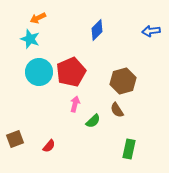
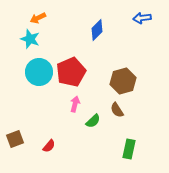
blue arrow: moved 9 px left, 13 px up
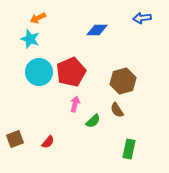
blue diamond: rotated 45 degrees clockwise
red semicircle: moved 1 px left, 4 px up
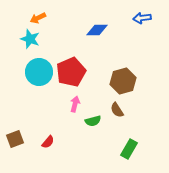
green semicircle: rotated 28 degrees clockwise
green rectangle: rotated 18 degrees clockwise
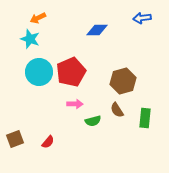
pink arrow: rotated 77 degrees clockwise
green rectangle: moved 16 px right, 31 px up; rotated 24 degrees counterclockwise
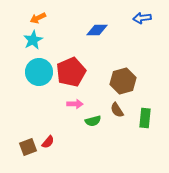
cyan star: moved 3 px right, 1 px down; rotated 24 degrees clockwise
brown square: moved 13 px right, 8 px down
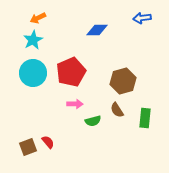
cyan circle: moved 6 px left, 1 px down
red semicircle: rotated 80 degrees counterclockwise
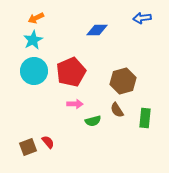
orange arrow: moved 2 px left
cyan circle: moved 1 px right, 2 px up
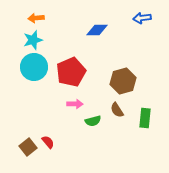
orange arrow: rotated 21 degrees clockwise
cyan star: rotated 12 degrees clockwise
cyan circle: moved 4 px up
brown square: rotated 18 degrees counterclockwise
